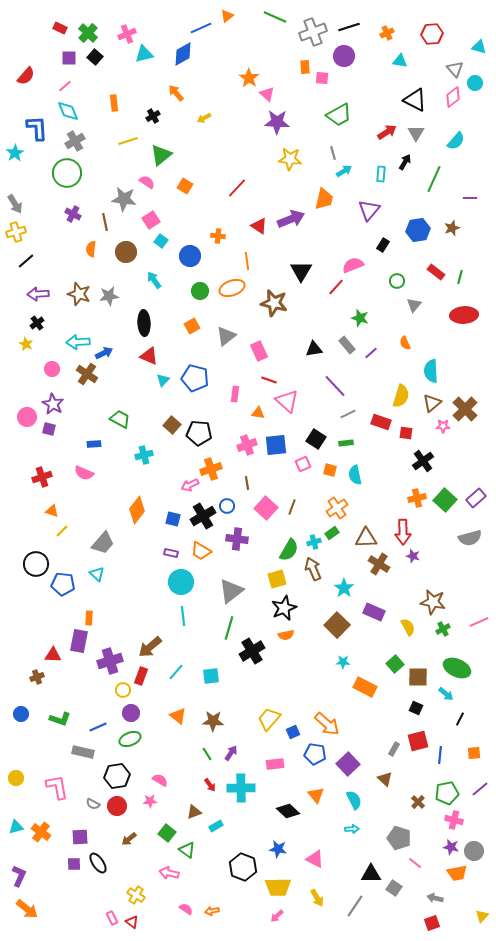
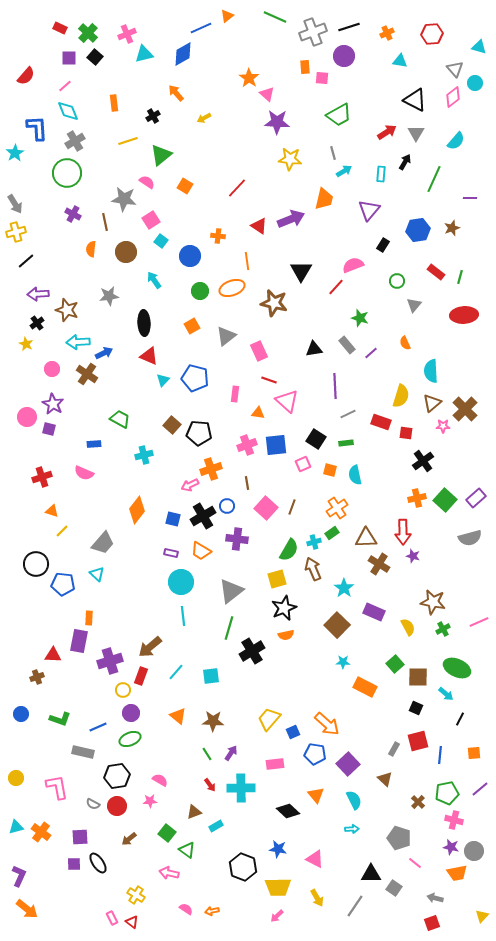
brown star at (79, 294): moved 12 px left, 16 px down
purple line at (335, 386): rotated 40 degrees clockwise
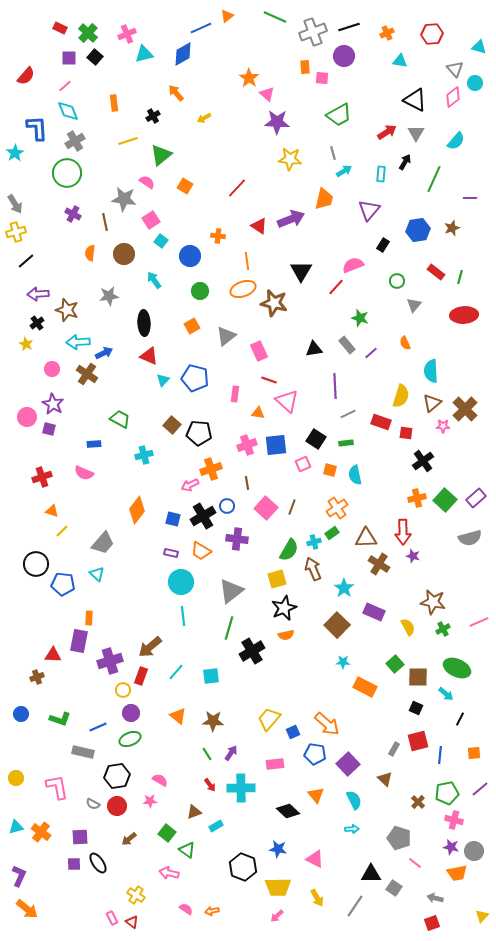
orange semicircle at (91, 249): moved 1 px left, 4 px down
brown circle at (126, 252): moved 2 px left, 2 px down
orange ellipse at (232, 288): moved 11 px right, 1 px down
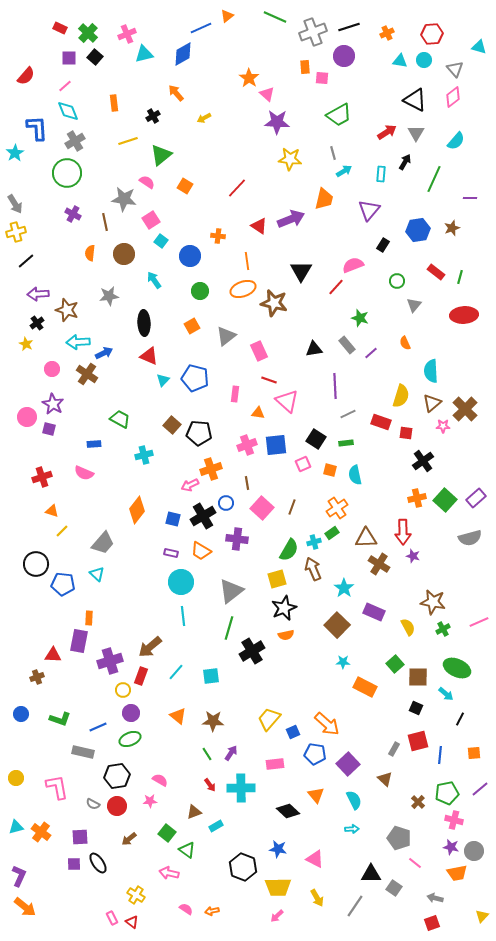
cyan circle at (475, 83): moved 51 px left, 23 px up
blue circle at (227, 506): moved 1 px left, 3 px up
pink square at (266, 508): moved 4 px left
orange arrow at (27, 909): moved 2 px left, 2 px up
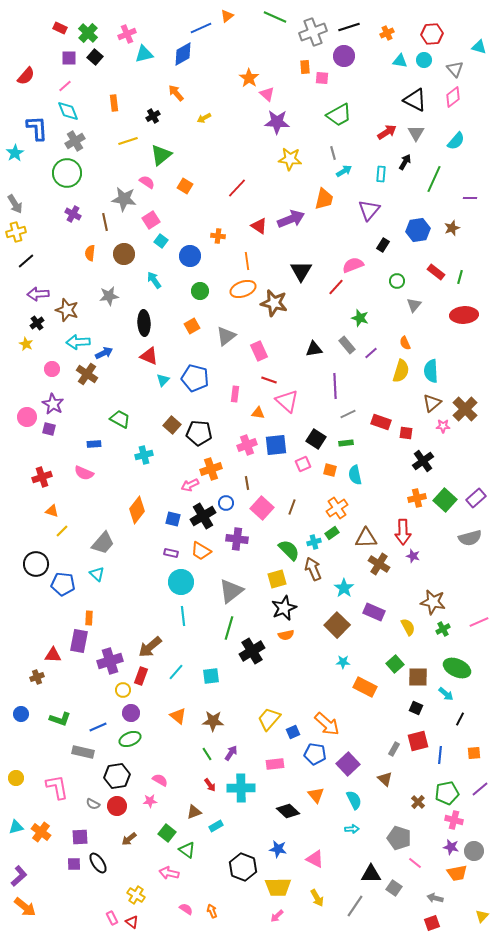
yellow semicircle at (401, 396): moved 25 px up
green semicircle at (289, 550): rotated 75 degrees counterclockwise
purple L-shape at (19, 876): rotated 25 degrees clockwise
orange arrow at (212, 911): rotated 80 degrees clockwise
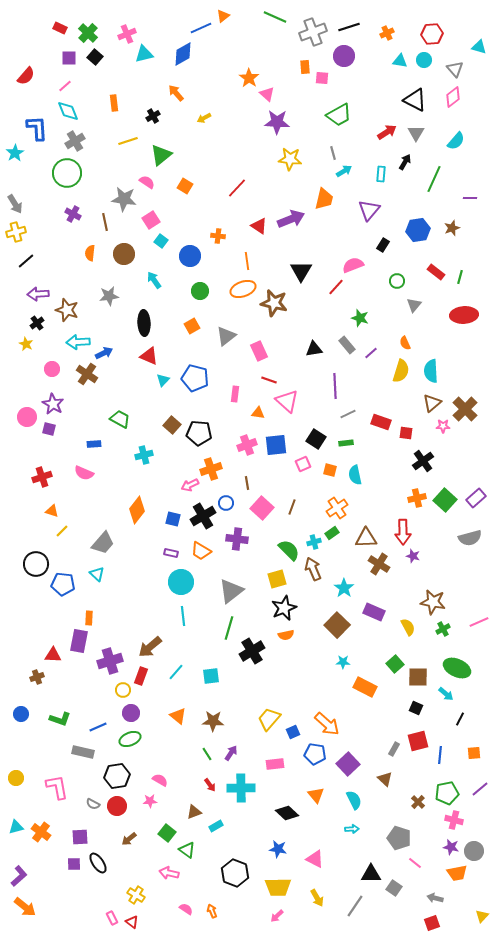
orange triangle at (227, 16): moved 4 px left
black diamond at (288, 811): moved 1 px left, 2 px down
black hexagon at (243, 867): moved 8 px left, 6 px down
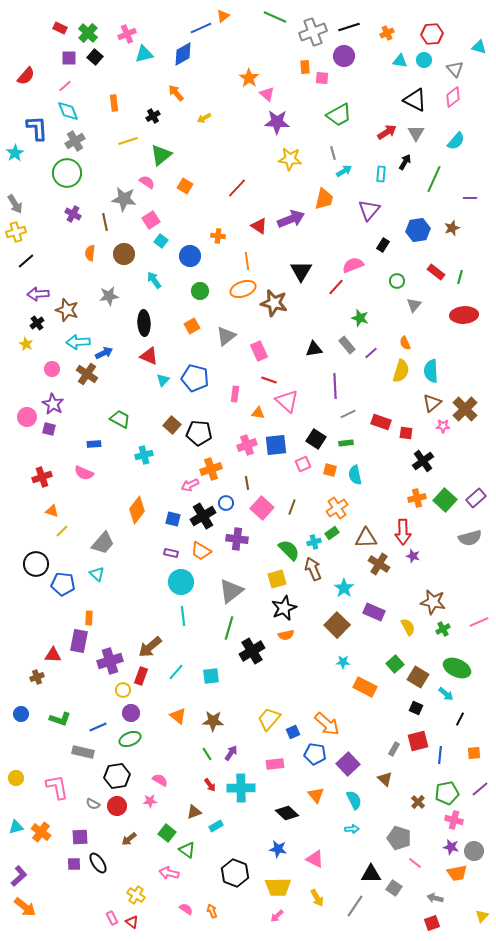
brown square at (418, 677): rotated 30 degrees clockwise
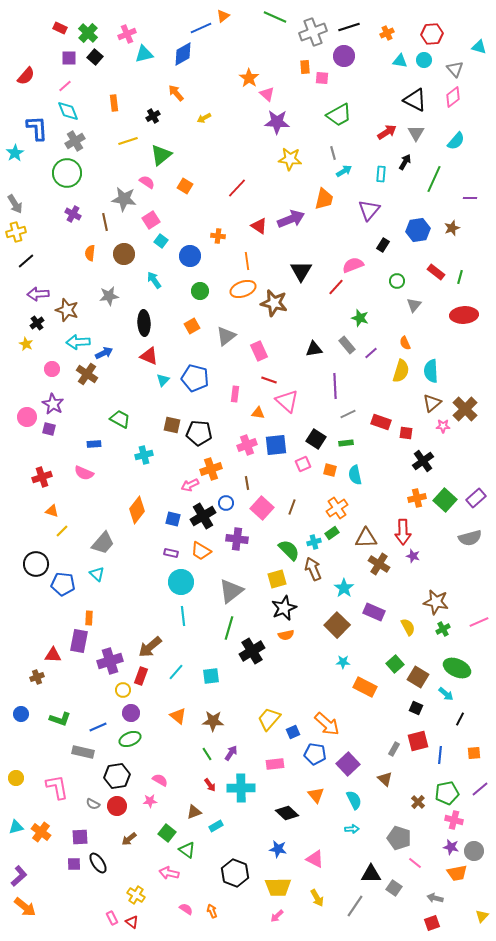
brown square at (172, 425): rotated 30 degrees counterclockwise
brown star at (433, 602): moved 3 px right
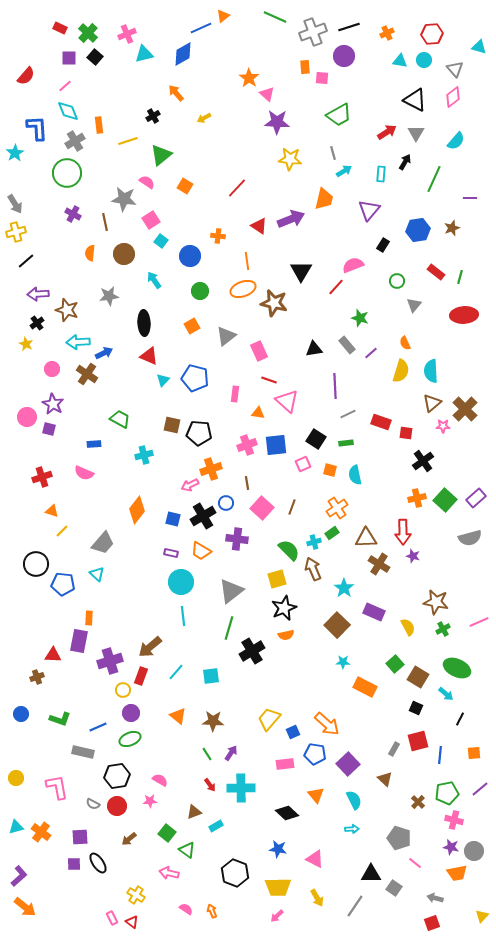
orange rectangle at (114, 103): moved 15 px left, 22 px down
pink rectangle at (275, 764): moved 10 px right
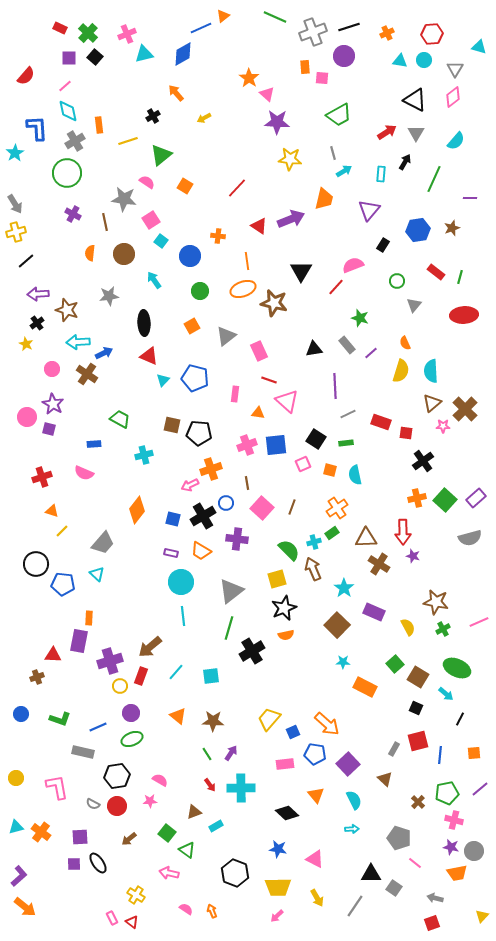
gray triangle at (455, 69): rotated 12 degrees clockwise
cyan diamond at (68, 111): rotated 10 degrees clockwise
yellow circle at (123, 690): moved 3 px left, 4 px up
green ellipse at (130, 739): moved 2 px right
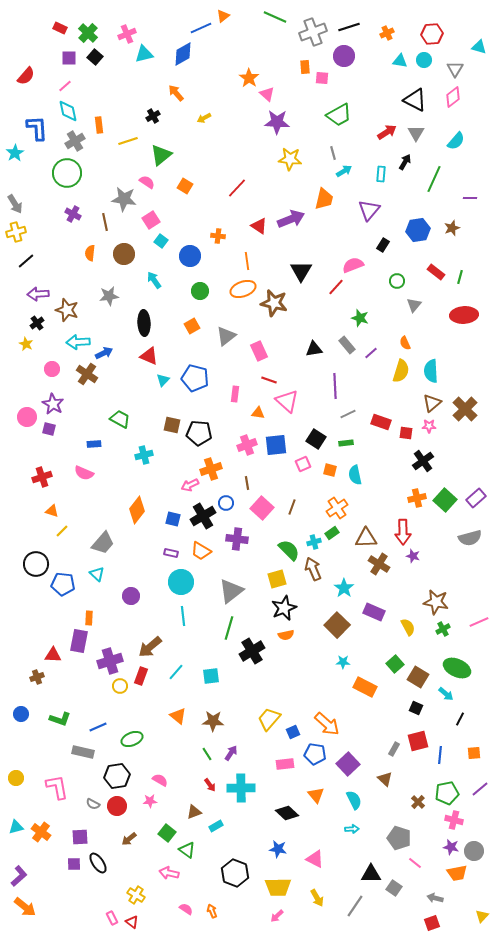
pink star at (443, 426): moved 14 px left
purple circle at (131, 713): moved 117 px up
